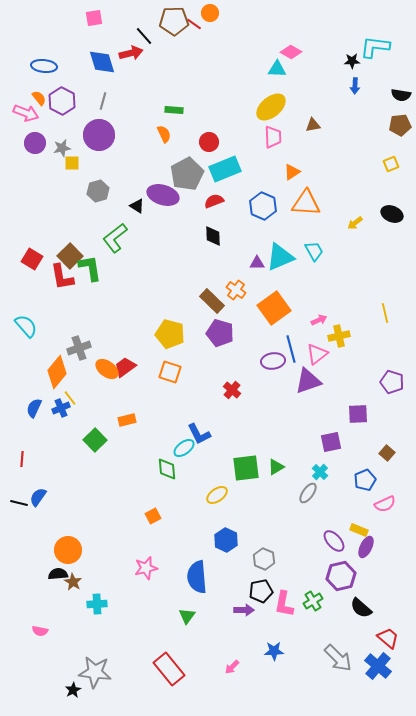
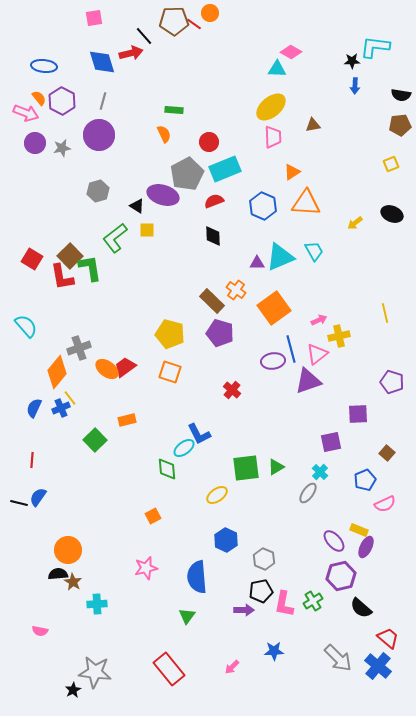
yellow square at (72, 163): moved 75 px right, 67 px down
red line at (22, 459): moved 10 px right, 1 px down
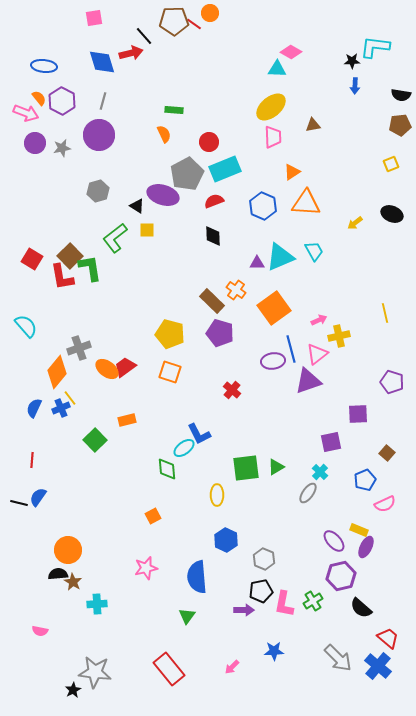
yellow ellipse at (217, 495): rotated 55 degrees counterclockwise
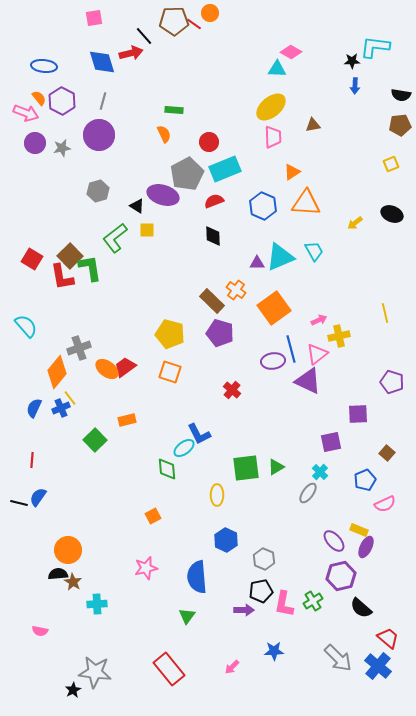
purple triangle at (308, 381): rotated 44 degrees clockwise
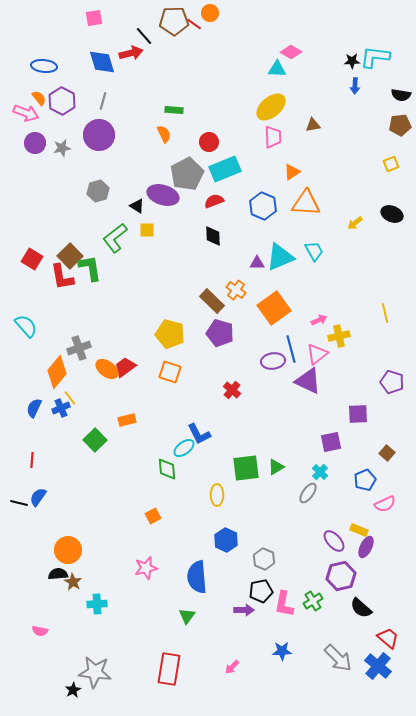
cyan L-shape at (375, 47): moved 10 px down
blue star at (274, 651): moved 8 px right
red rectangle at (169, 669): rotated 48 degrees clockwise
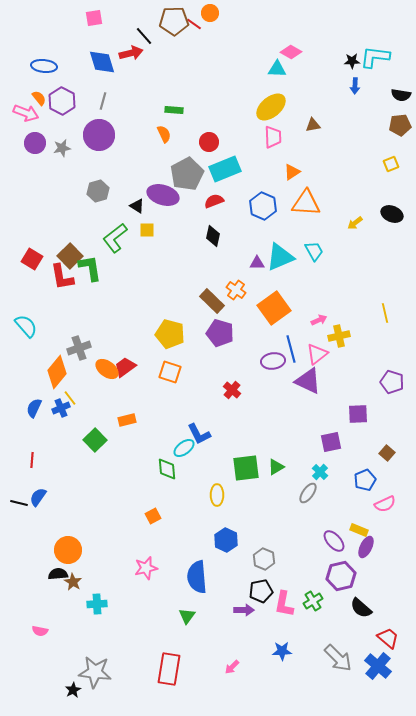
black diamond at (213, 236): rotated 15 degrees clockwise
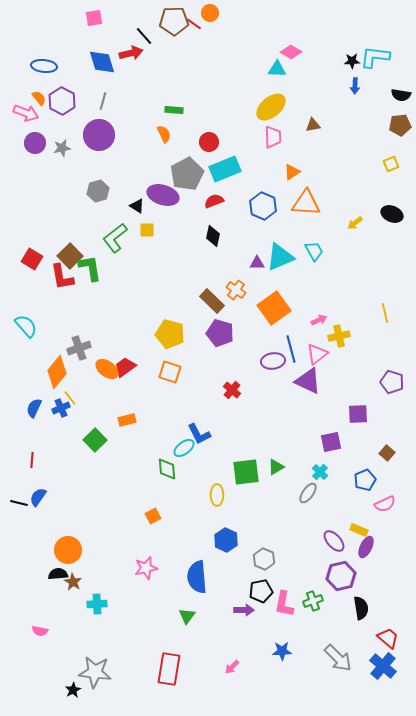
green square at (246, 468): moved 4 px down
green cross at (313, 601): rotated 12 degrees clockwise
black semicircle at (361, 608): rotated 140 degrees counterclockwise
blue cross at (378, 666): moved 5 px right
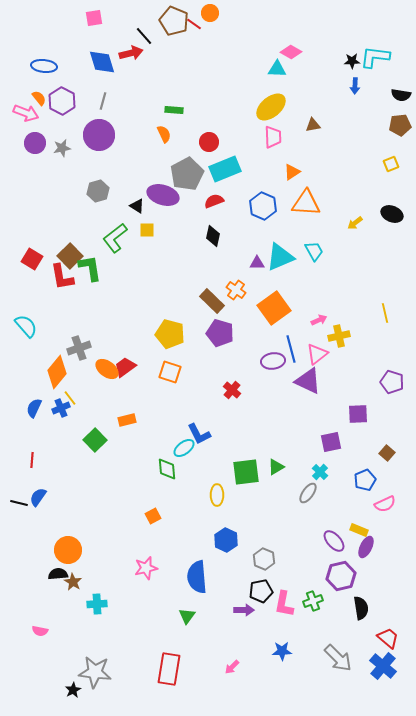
brown pentagon at (174, 21): rotated 24 degrees clockwise
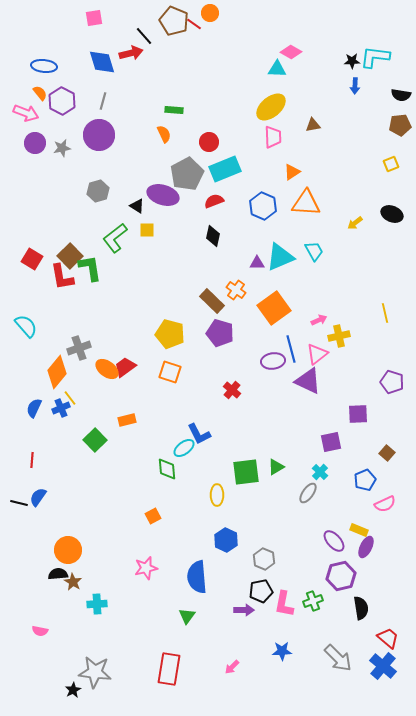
orange semicircle at (39, 98): moved 1 px right, 5 px up
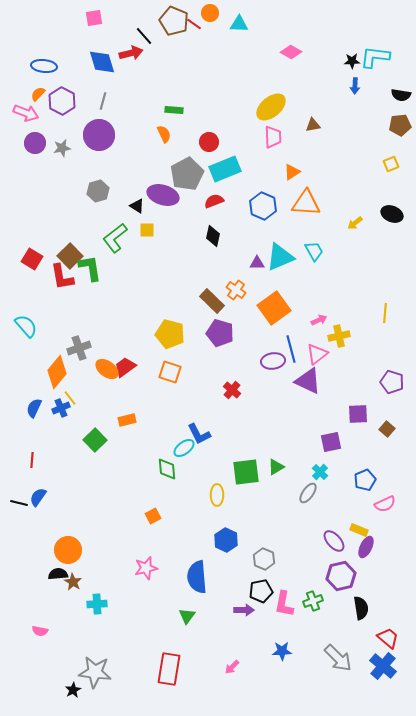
cyan triangle at (277, 69): moved 38 px left, 45 px up
orange semicircle at (40, 93): moved 2 px left, 1 px down; rotated 98 degrees counterclockwise
yellow line at (385, 313): rotated 18 degrees clockwise
brown square at (387, 453): moved 24 px up
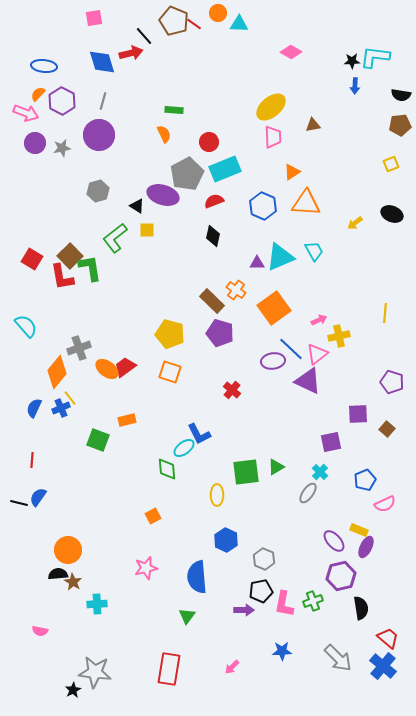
orange circle at (210, 13): moved 8 px right
blue line at (291, 349): rotated 32 degrees counterclockwise
green square at (95, 440): moved 3 px right; rotated 25 degrees counterclockwise
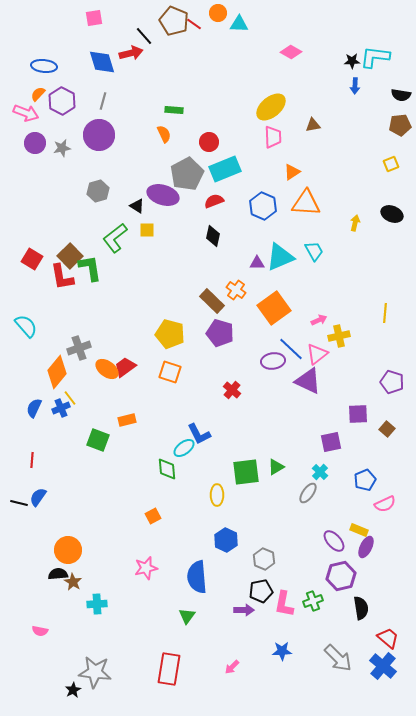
yellow arrow at (355, 223): rotated 140 degrees clockwise
